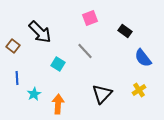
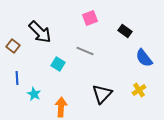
gray line: rotated 24 degrees counterclockwise
blue semicircle: moved 1 px right
cyan star: rotated 16 degrees counterclockwise
orange arrow: moved 3 px right, 3 px down
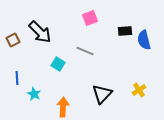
black rectangle: rotated 40 degrees counterclockwise
brown square: moved 6 px up; rotated 24 degrees clockwise
blue semicircle: moved 18 px up; rotated 24 degrees clockwise
orange arrow: moved 2 px right
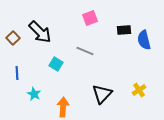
black rectangle: moved 1 px left, 1 px up
brown square: moved 2 px up; rotated 16 degrees counterclockwise
cyan square: moved 2 px left
blue line: moved 5 px up
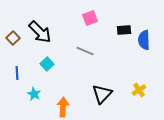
blue semicircle: rotated 12 degrees clockwise
cyan square: moved 9 px left; rotated 16 degrees clockwise
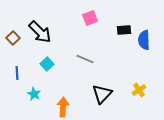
gray line: moved 8 px down
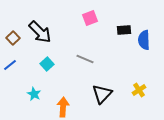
blue line: moved 7 px left, 8 px up; rotated 56 degrees clockwise
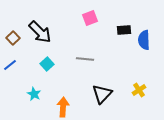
gray line: rotated 18 degrees counterclockwise
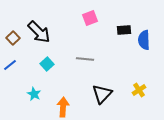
black arrow: moved 1 px left
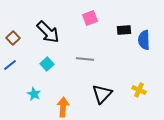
black arrow: moved 9 px right
yellow cross: rotated 32 degrees counterclockwise
